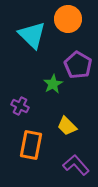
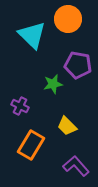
purple pentagon: rotated 20 degrees counterclockwise
green star: rotated 18 degrees clockwise
orange rectangle: rotated 20 degrees clockwise
purple L-shape: moved 1 px down
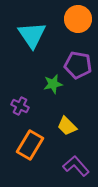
orange circle: moved 10 px right
cyan triangle: rotated 12 degrees clockwise
orange rectangle: moved 1 px left
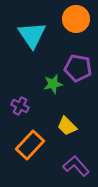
orange circle: moved 2 px left
purple pentagon: moved 3 px down
orange rectangle: rotated 12 degrees clockwise
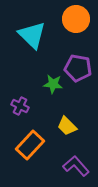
cyan triangle: rotated 12 degrees counterclockwise
green star: rotated 18 degrees clockwise
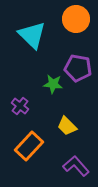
purple cross: rotated 12 degrees clockwise
orange rectangle: moved 1 px left, 1 px down
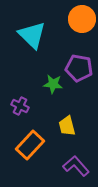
orange circle: moved 6 px right
purple pentagon: moved 1 px right
purple cross: rotated 12 degrees counterclockwise
yellow trapezoid: rotated 30 degrees clockwise
orange rectangle: moved 1 px right, 1 px up
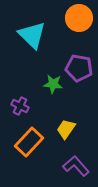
orange circle: moved 3 px left, 1 px up
yellow trapezoid: moved 1 px left, 3 px down; rotated 50 degrees clockwise
orange rectangle: moved 1 px left, 3 px up
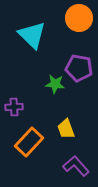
green star: moved 2 px right
purple cross: moved 6 px left, 1 px down; rotated 30 degrees counterclockwise
yellow trapezoid: rotated 55 degrees counterclockwise
